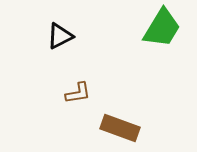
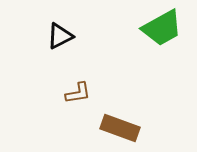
green trapezoid: rotated 30 degrees clockwise
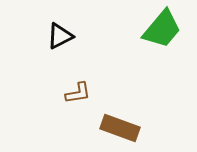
green trapezoid: moved 1 px down; rotated 21 degrees counterclockwise
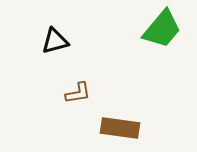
black triangle: moved 5 px left, 5 px down; rotated 12 degrees clockwise
brown rectangle: rotated 12 degrees counterclockwise
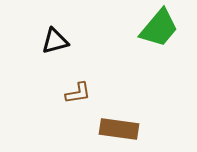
green trapezoid: moved 3 px left, 1 px up
brown rectangle: moved 1 px left, 1 px down
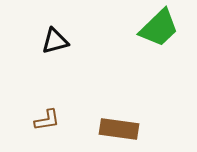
green trapezoid: rotated 6 degrees clockwise
brown L-shape: moved 31 px left, 27 px down
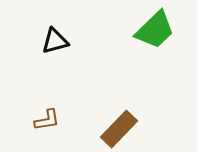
green trapezoid: moved 4 px left, 2 px down
brown rectangle: rotated 54 degrees counterclockwise
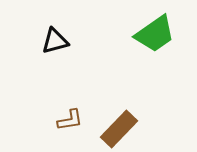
green trapezoid: moved 4 px down; rotated 9 degrees clockwise
brown L-shape: moved 23 px right
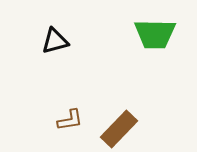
green trapezoid: rotated 36 degrees clockwise
